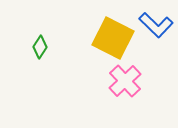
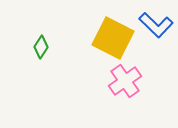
green diamond: moved 1 px right
pink cross: rotated 8 degrees clockwise
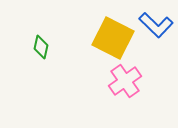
green diamond: rotated 20 degrees counterclockwise
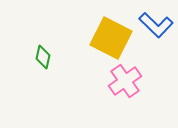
yellow square: moved 2 px left
green diamond: moved 2 px right, 10 px down
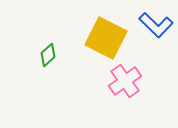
yellow square: moved 5 px left
green diamond: moved 5 px right, 2 px up; rotated 35 degrees clockwise
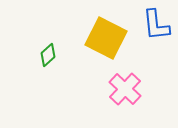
blue L-shape: rotated 40 degrees clockwise
pink cross: moved 8 px down; rotated 12 degrees counterclockwise
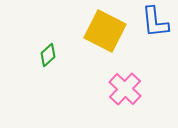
blue L-shape: moved 1 px left, 3 px up
yellow square: moved 1 px left, 7 px up
